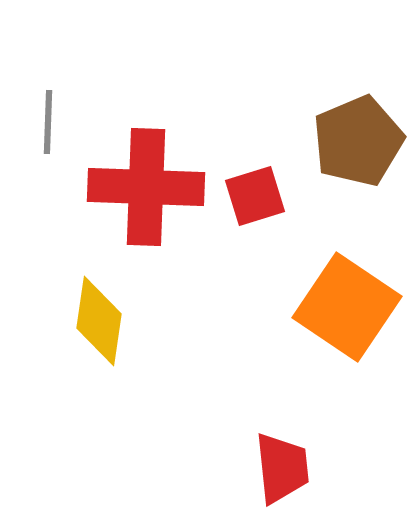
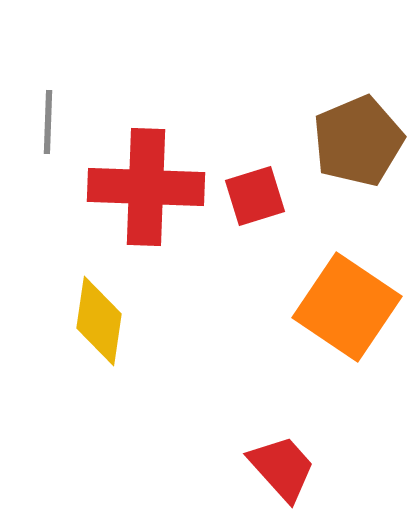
red trapezoid: rotated 36 degrees counterclockwise
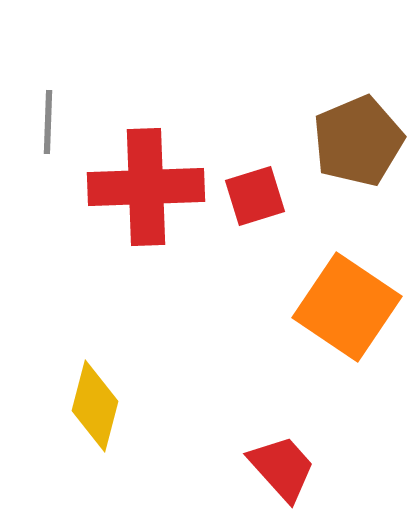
red cross: rotated 4 degrees counterclockwise
yellow diamond: moved 4 px left, 85 px down; rotated 6 degrees clockwise
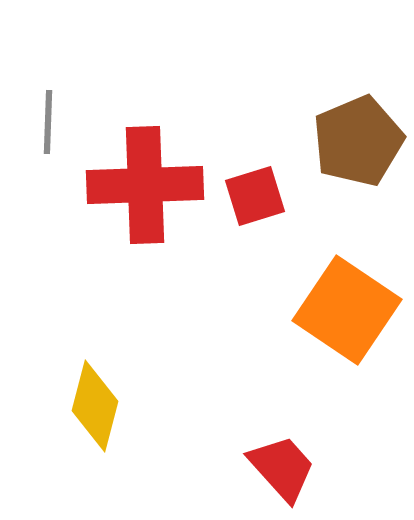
red cross: moved 1 px left, 2 px up
orange square: moved 3 px down
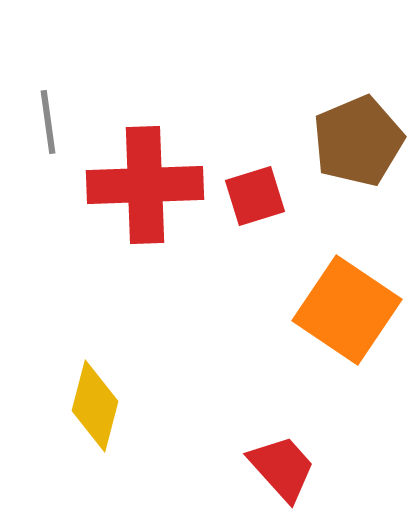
gray line: rotated 10 degrees counterclockwise
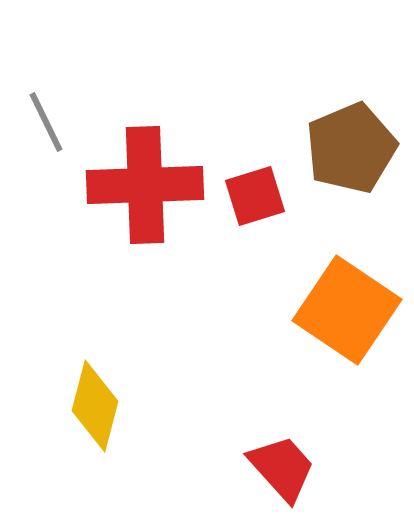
gray line: moved 2 px left; rotated 18 degrees counterclockwise
brown pentagon: moved 7 px left, 7 px down
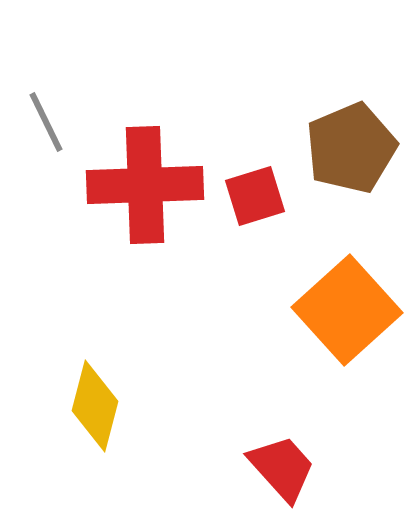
orange square: rotated 14 degrees clockwise
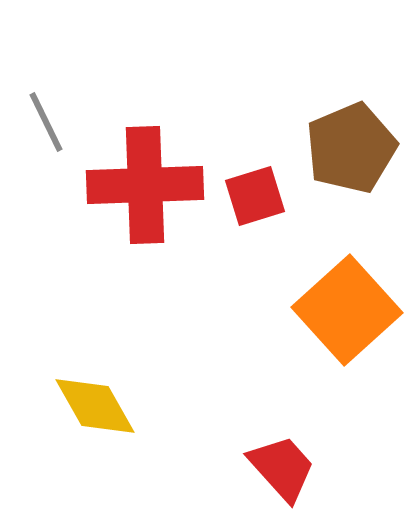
yellow diamond: rotated 44 degrees counterclockwise
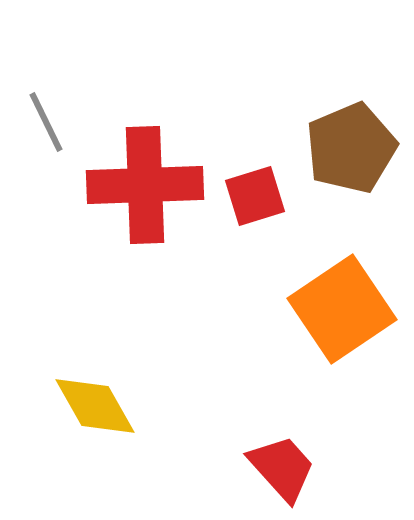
orange square: moved 5 px left, 1 px up; rotated 8 degrees clockwise
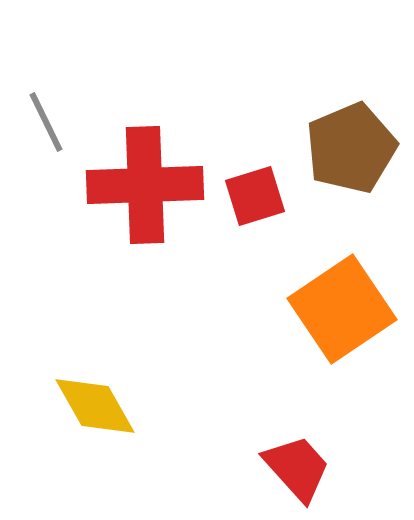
red trapezoid: moved 15 px right
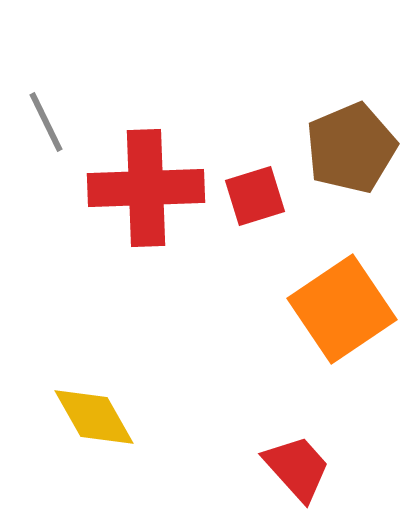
red cross: moved 1 px right, 3 px down
yellow diamond: moved 1 px left, 11 px down
